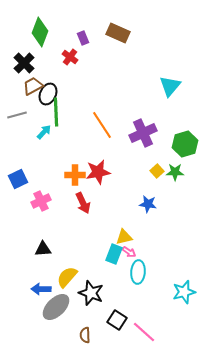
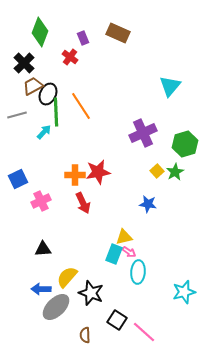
orange line: moved 21 px left, 19 px up
green star: rotated 30 degrees counterclockwise
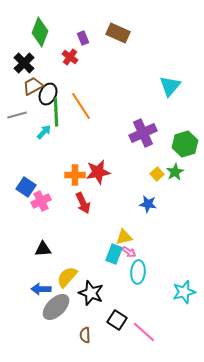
yellow square: moved 3 px down
blue square: moved 8 px right, 8 px down; rotated 30 degrees counterclockwise
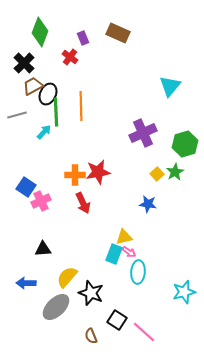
orange line: rotated 32 degrees clockwise
blue arrow: moved 15 px left, 6 px up
brown semicircle: moved 6 px right, 1 px down; rotated 21 degrees counterclockwise
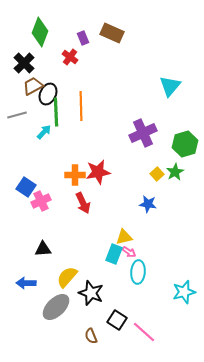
brown rectangle: moved 6 px left
